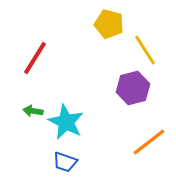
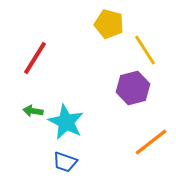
orange line: moved 2 px right
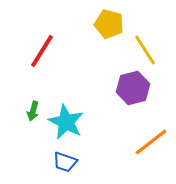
red line: moved 7 px right, 7 px up
green arrow: rotated 84 degrees counterclockwise
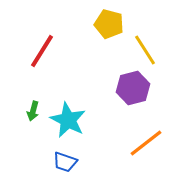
cyan star: moved 2 px right, 2 px up
orange line: moved 5 px left, 1 px down
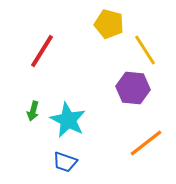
purple hexagon: rotated 20 degrees clockwise
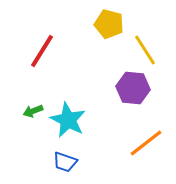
green arrow: rotated 54 degrees clockwise
